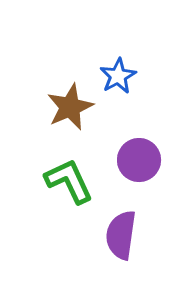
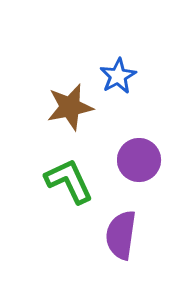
brown star: rotated 12 degrees clockwise
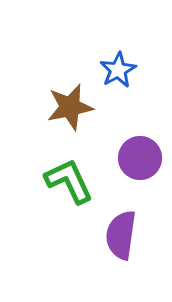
blue star: moved 6 px up
purple circle: moved 1 px right, 2 px up
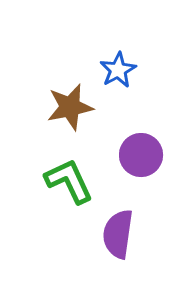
purple circle: moved 1 px right, 3 px up
purple semicircle: moved 3 px left, 1 px up
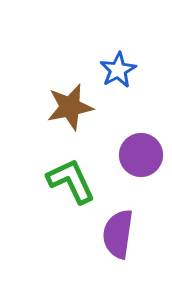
green L-shape: moved 2 px right
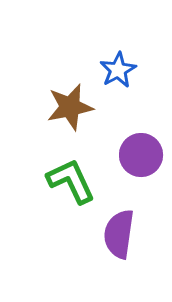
purple semicircle: moved 1 px right
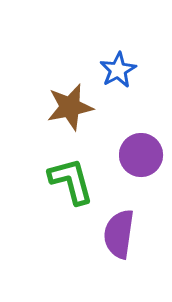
green L-shape: rotated 10 degrees clockwise
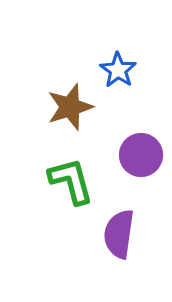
blue star: rotated 9 degrees counterclockwise
brown star: rotated 6 degrees counterclockwise
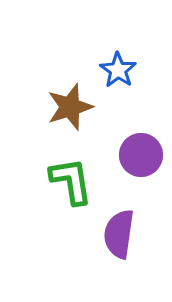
green L-shape: rotated 6 degrees clockwise
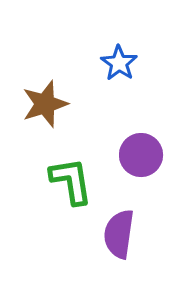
blue star: moved 1 px right, 7 px up
brown star: moved 25 px left, 3 px up
